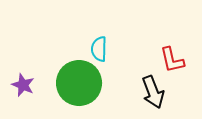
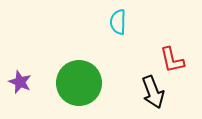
cyan semicircle: moved 19 px right, 27 px up
purple star: moved 3 px left, 3 px up
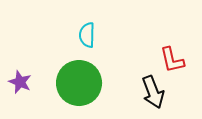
cyan semicircle: moved 31 px left, 13 px down
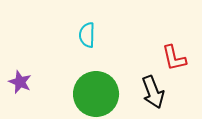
red L-shape: moved 2 px right, 2 px up
green circle: moved 17 px right, 11 px down
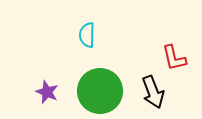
purple star: moved 27 px right, 10 px down
green circle: moved 4 px right, 3 px up
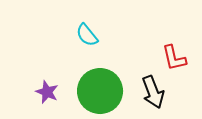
cyan semicircle: rotated 40 degrees counterclockwise
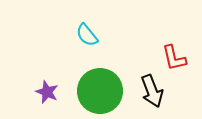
black arrow: moved 1 px left, 1 px up
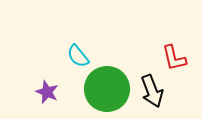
cyan semicircle: moved 9 px left, 21 px down
green circle: moved 7 px right, 2 px up
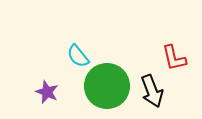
green circle: moved 3 px up
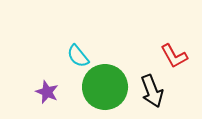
red L-shape: moved 2 px up; rotated 16 degrees counterclockwise
green circle: moved 2 px left, 1 px down
